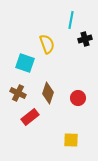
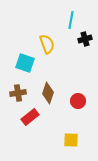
brown cross: rotated 35 degrees counterclockwise
red circle: moved 3 px down
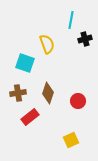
yellow square: rotated 28 degrees counterclockwise
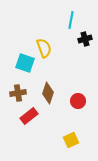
yellow semicircle: moved 3 px left, 4 px down
red rectangle: moved 1 px left, 1 px up
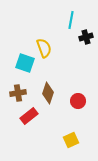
black cross: moved 1 px right, 2 px up
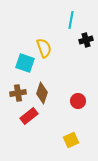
black cross: moved 3 px down
brown diamond: moved 6 px left
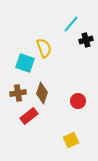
cyan line: moved 4 px down; rotated 30 degrees clockwise
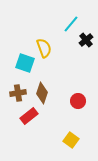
black cross: rotated 24 degrees counterclockwise
yellow square: rotated 28 degrees counterclockwise
